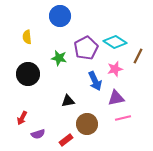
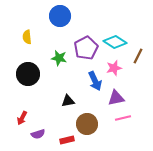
pink star: moved 1 px left, 1 px up
red rectangle: moved 1 px right; rotated 24 degrees clockwise
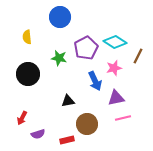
blue circle: moved 1 px down
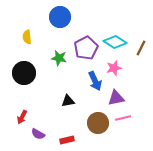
brown line: moved 3 px right, 8 px up
black circle: moved 4 px left, 1 px up
red arrow: moved 1 px up
brown circle: moved 11 px right, 1 px up
purple semicircle: rotated 48 degrees clockwise
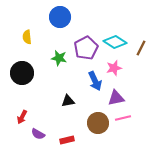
black circle: moved 2 px left
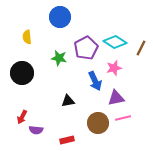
purple semicircle: moved 2 px left, 4 px up; rotated 24 degrees counterclockwise
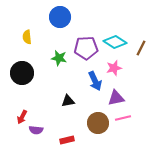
purple pentagon: rotated 25 degrees clockwise
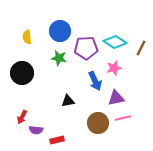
blue circle: moved 14 px down
red rectangle: moved 10 px left
